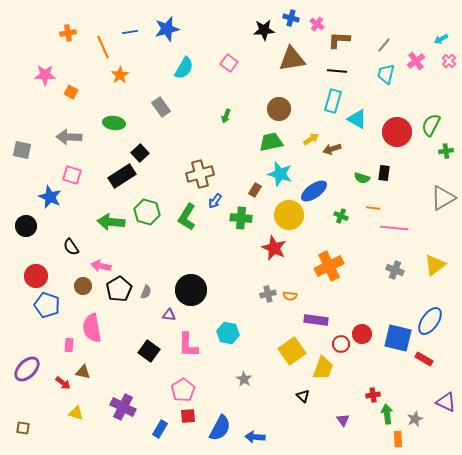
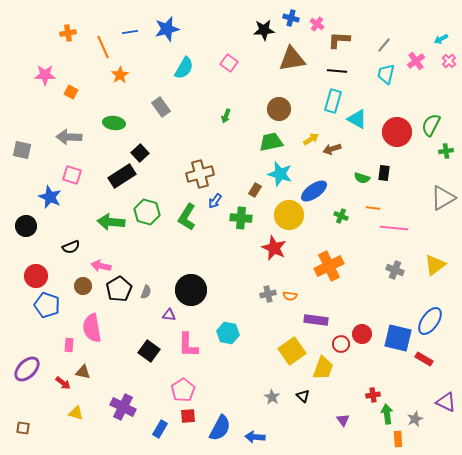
black semicircle at (71, 247): rotated 78 degrees counterclockwise
gray star at (244, 379): moved 28 px right, 18 px down
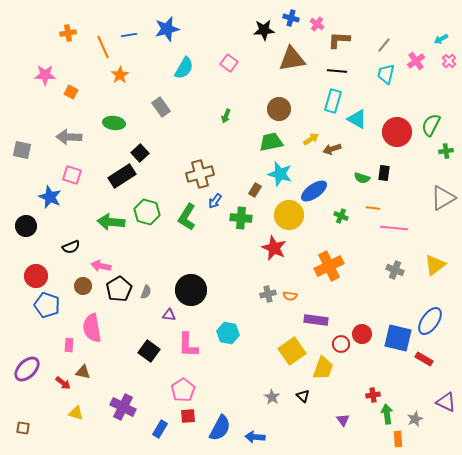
blue line at (130, 32): moved 1 px left, 3 px down
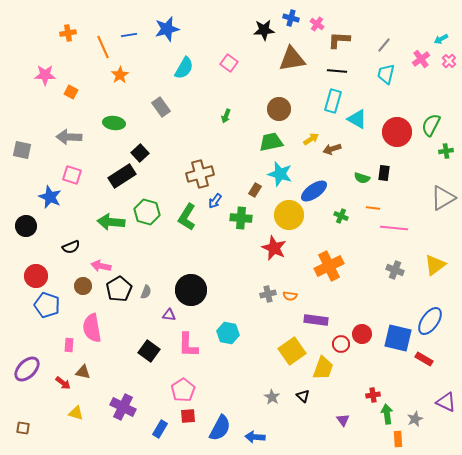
pink cross at (416, 61): moved 5 px right, 2 px up
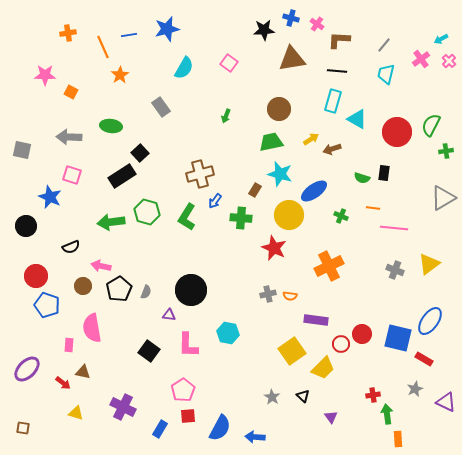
green ellipse at (114, 123): moved 3 px left, 3 px down
green arrow at (111, 222): rotated 12 degrees counterclockwise
yellow triangle at (435, 265): moved 6 px left, 1 px up
yellow trapezoid at (323, 368): rotated 25 degrees clockwise
gray star at (415, 419): moved 30 px up
purple triangle at (343, 420): moved 12 px left, 3 px up
